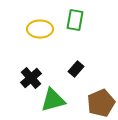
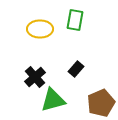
black cross: moved 4 px right, 1 px up
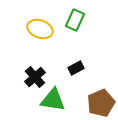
green rectangle: rotated 15 degrees clockwise
yellow ellipse: rotated 20 degrees clockwise
black rectangle: moved 1 px up; rotated 21 degrees clockwise
green triangle: rotated 24 degrees clockwise
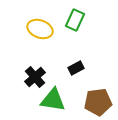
brown pentagon: moved 3 px left, 1 px up; rotated 16 degrees clockwise
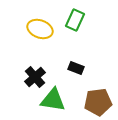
black rectangle: rotated 49 degrees clockwise
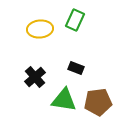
yellow ellipse: rotated 25 degrees counterclockwise
green triangle: moved 11 px right
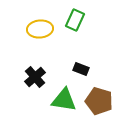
black rectangle: moved 5 px right, 1 px down
brown pentagon: moved 1 px right, 1 px up; rotated 24 degrees clockwise
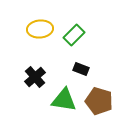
green rectangle: moved 1 px left, 15 px down; rotated 20 degrees clockwise
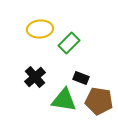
green rectangle: moved 5 px left, 8 px down
black rectangle: moved 9 px down
brown pentagon: rotated 8 degrees counterclockwise
